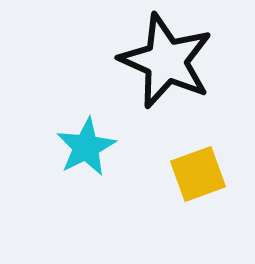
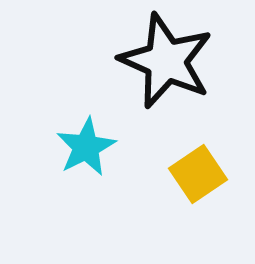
yellow square: rotated 14 degrees counterclockwise
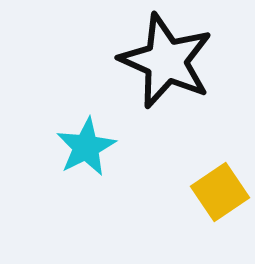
yellow square: moved 22 px right, 18 px down
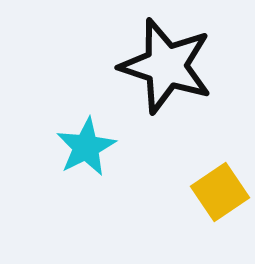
black star: moved 5 px down; rotated 6 degrees counterclockwise
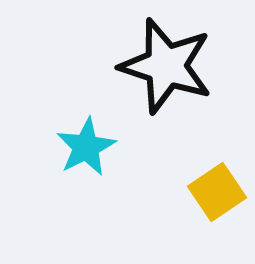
yellow square: moved 3 px left
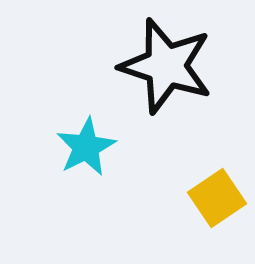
yellow square: moved 6 px down
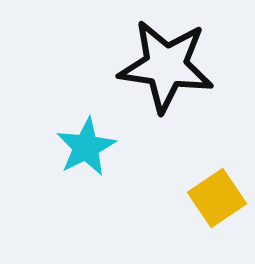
black star: rotated 10 degrees counterclockwise
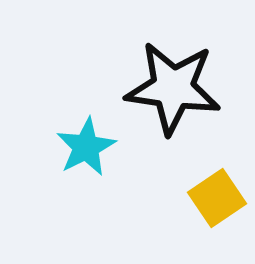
black star: moved 7 px right, 22 px down
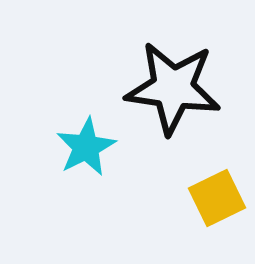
yellow square: rotated 8 degrees clockwise
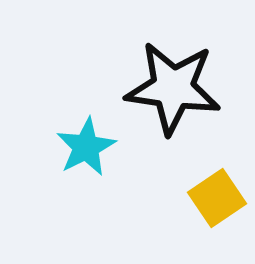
yellow square: rotated 8 degrees counterclockwise
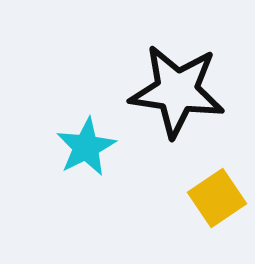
black star: moved 4 px right, 3 px down
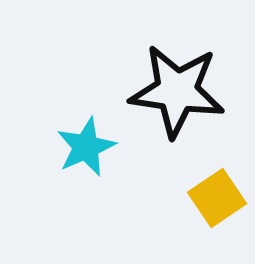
cyan star: rotated 4 degrees clockwise
